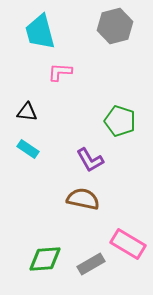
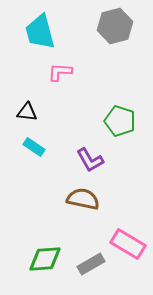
cyan rectangle: moved 6 px right, 2 px up
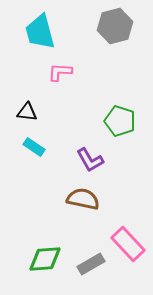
pink rectangle: rotated 16 degrees clockwise
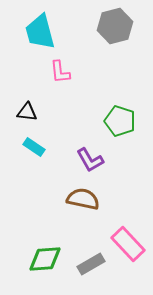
pink L-shape: rotated 100 degrees counterclockwise
